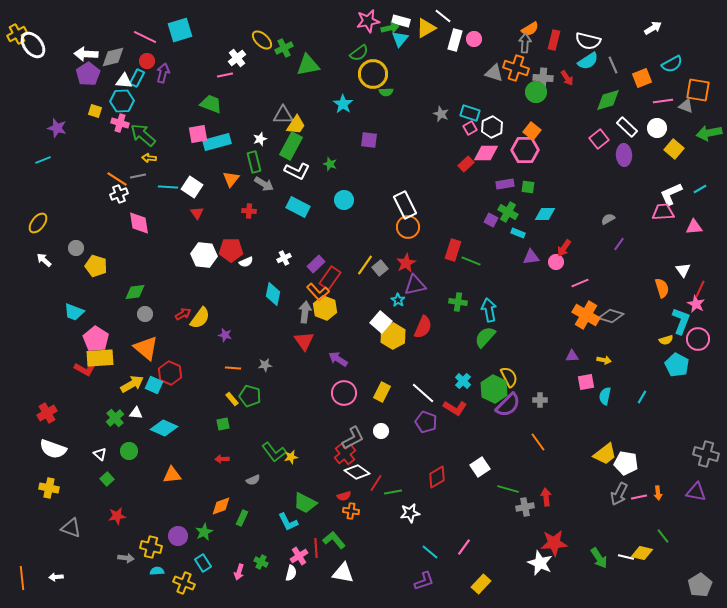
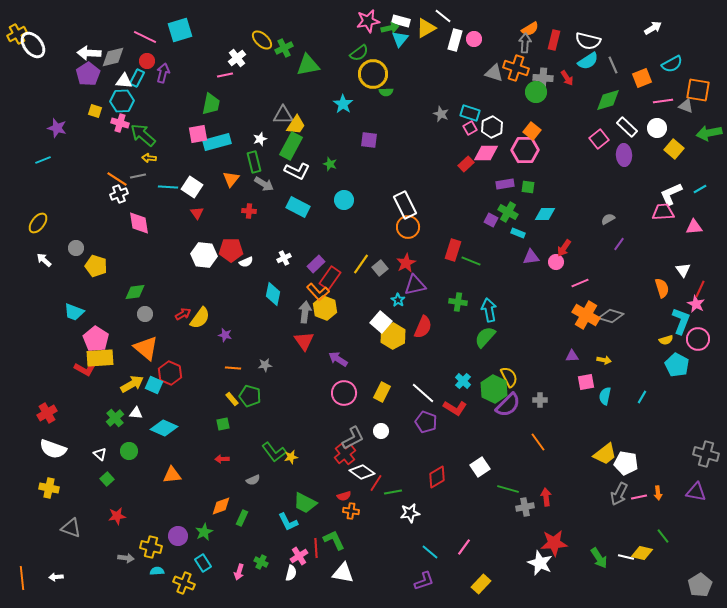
white arrow at (86, 54): moved 3 px right, 1 px up
green trapezoid at (211, 104): rotated 80 degrees clockwise
yellow line at (365, 265): moved 4 px left, 1 px up
white diamond at (357, 472): moved 5 px right
green L-shape at (334, 540): rotated 15 degrees clockwise
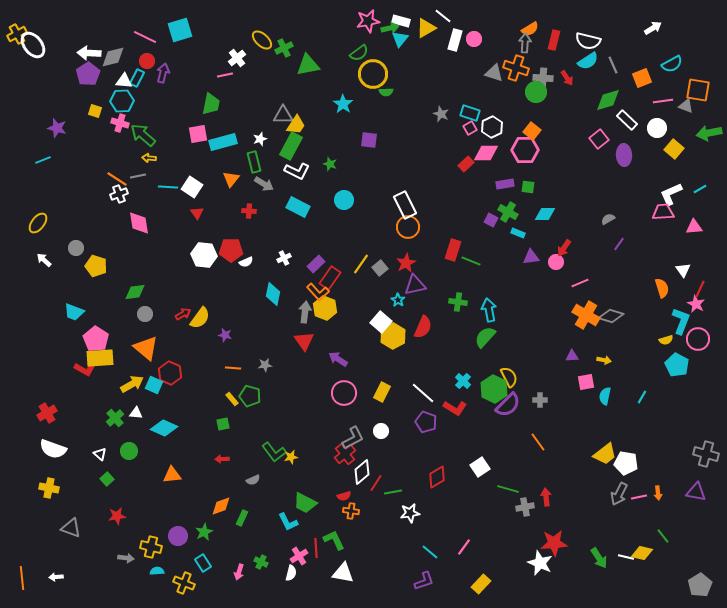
white rectangle at (627, 127): moved 7 px up
cyan rectangle at (217, 142): moved 6 px right
white diamond at (362, 472): rotated 75 degrees counterclockwise
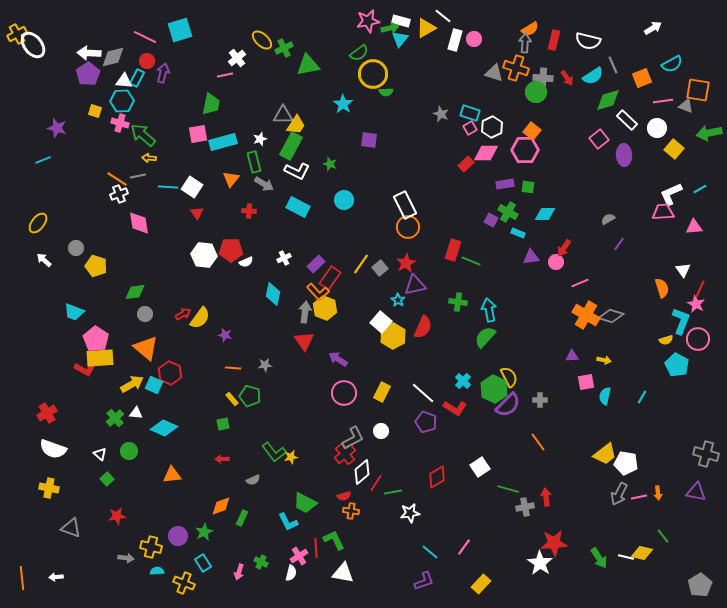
cyan semicircle at (588, 61): moved 5 px right, 15 px down
white star at (540, 563): rotated 10 degrees clockwise
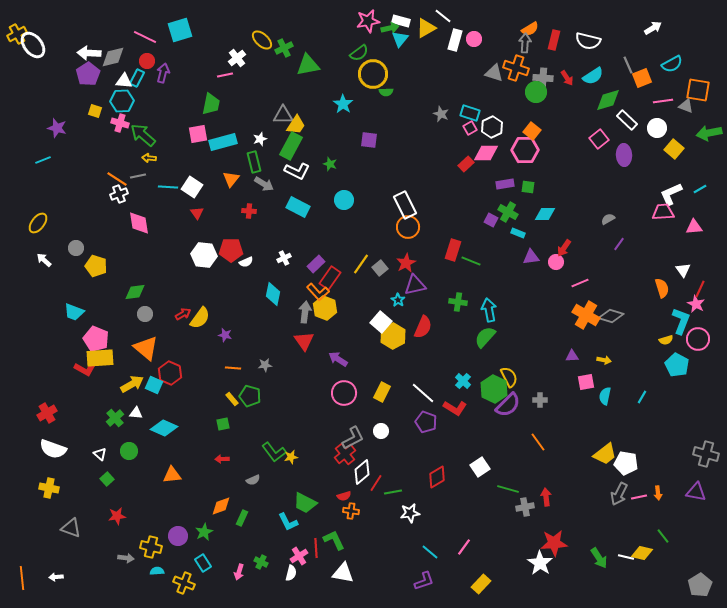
gray line at (613, 65): moved 15 px right
pink pentagon at (96, 339): rotated 10 degrees counterclockwise
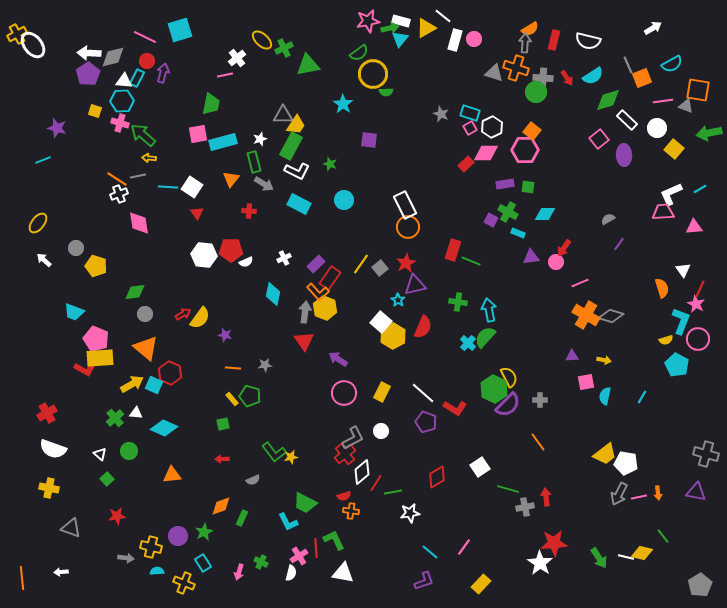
cyan rectangle at (298, 207): moved 1 px right, 3 px up
cyan cross at (463, 381): moved 5 px right, 38 px up
white arrow at (56, 577): moved 5 px right, 5 px up
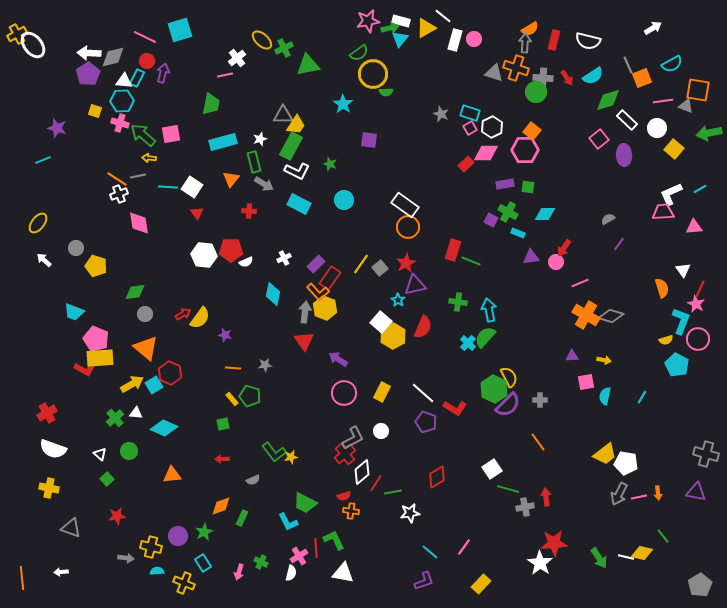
pink square at (198, 134): moved 27 px left
white rectangle at (405, 205): rotated 28 degrees counterclockwise
cyan square at (154, 385): rotated 36 degrees clockwise
white square at (480, 467): moved 12 px right, 2 px down
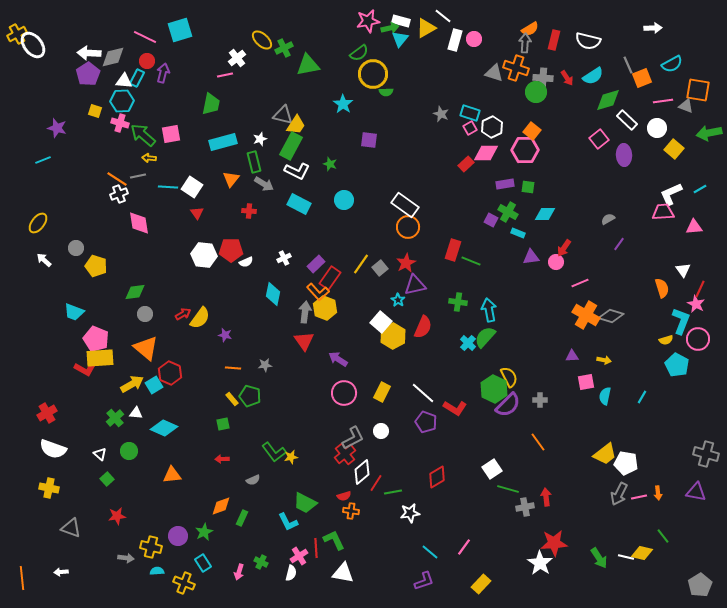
white arrow at (653, 28): rotated 30 degrees clockwise
gray triangle at (283, 115): rotated 15 degrees clockwise
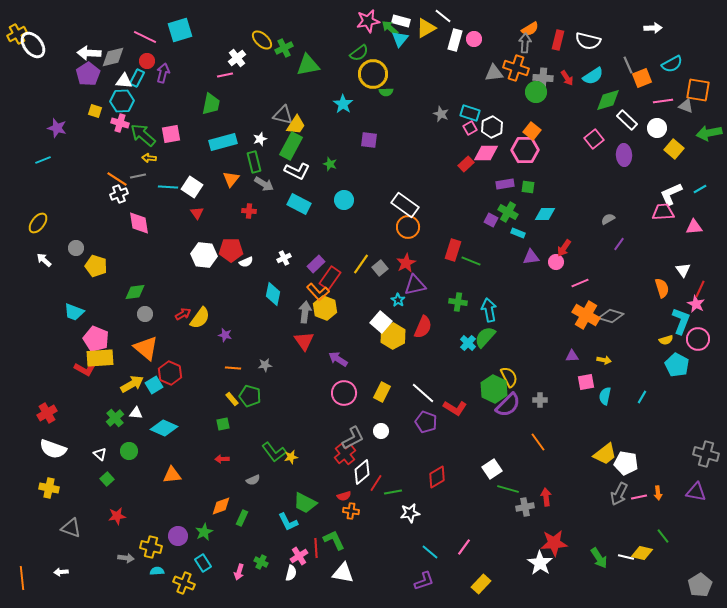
green arrow at (390, 28): rotated 126 degrees counterclockwise
red rectangle at (554, 40): moved 4 px right
gray triangle at (494, 73): rotated 24 degrees counterclockwise
pink square at (599, 139): moved 5 px left
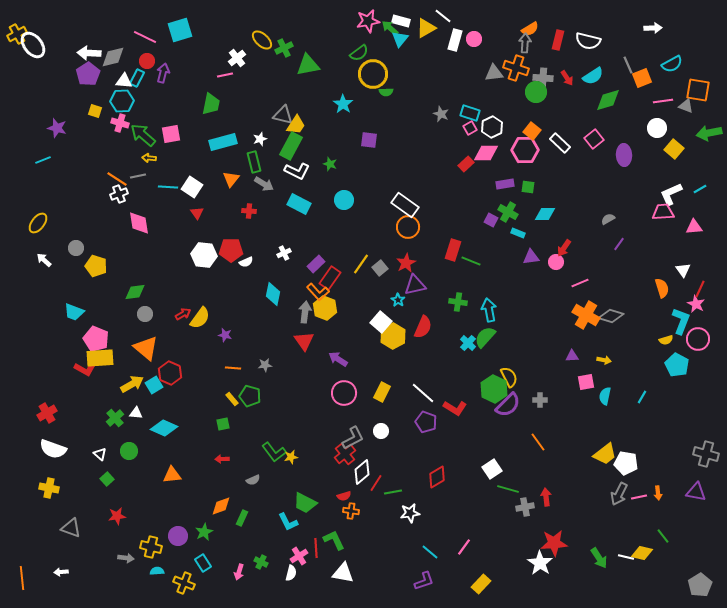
white rectangle at (627, 120): moved 67 px left, 23 px down
white cross at (284, 258): moved 5 px up
